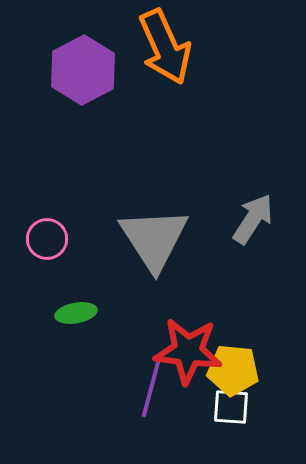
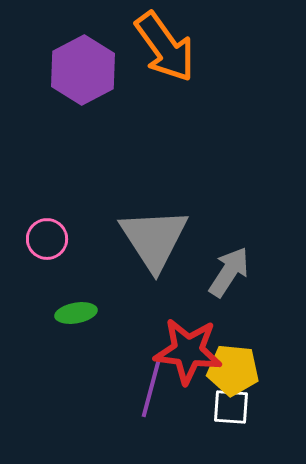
orange arrow: rotated 12 degrees counterclockwise
gray arrow: moved 24 px left, 53 px down
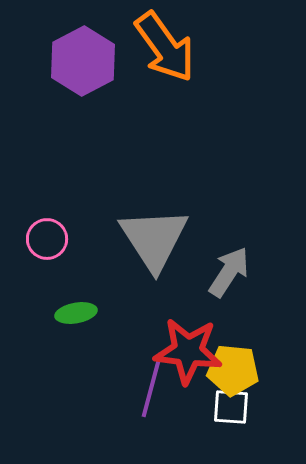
purple hexagon: moved 9 px up
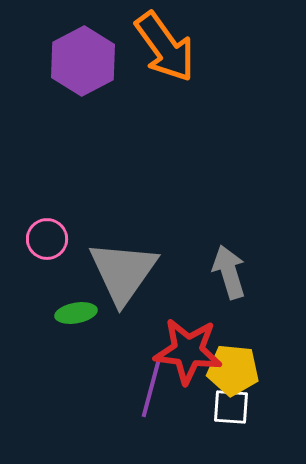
gray triangle: moved 31 px left, 33 px down; rotated 8 degrees clockwise
gray arrow: rotated 50 degrees counterclockwise
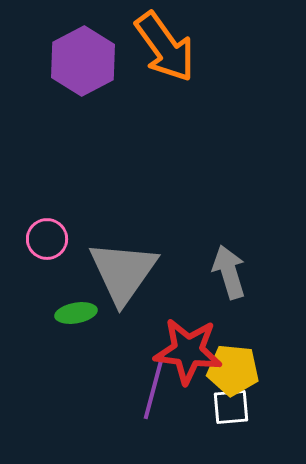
purple line: moved 2 px right, 2 px down
white square: rotated 9 degrees counterclockwise
